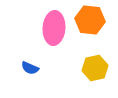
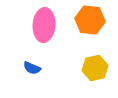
pink ellipse: moved 10 px left, 3 px up
blue semicircle: moved 2 px right
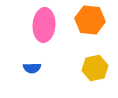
blue semicircle: rotated 24 degrees counterclockwise
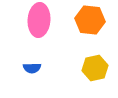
pink ellipse: moved 5 px left, 5 px up
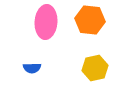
pink ellipse: moved 7 px right, 2 px down
